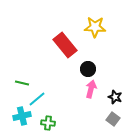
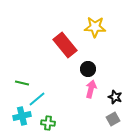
gray square: rotated 24 degrees clockwise
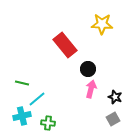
yellow star: moved 7 px right, 3 px up
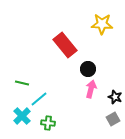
cyan line: moved 2 px right
cyan cross: rotated 30 degrees counterclockwise
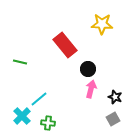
green line: moved 2 px left, 21 px up
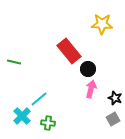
red rectangle: moved 4 px right, 6 px down
green line: moved 6 px left
black star: moved 1 px down
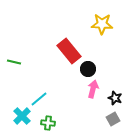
pink arrow: moved 2 px right
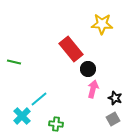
red rectangle: moved 2 px right, 2 px up
green cross: moved 8 px right, 1 px down
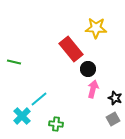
yellow star: moved 6 px left, 4 px down
